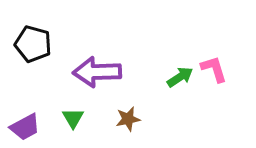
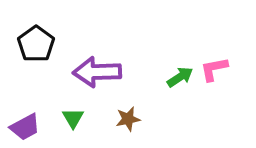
black pentagon: moved 3 px right; rotated 21 degrees clockwise
pink L-shape: rotated 84 degrees counterclockwise
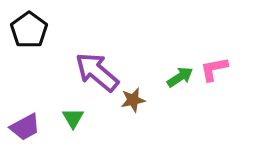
black pentagon: moved 7 px left, 14 px up
purple arrow: rotated 42 degrees clockwise
brown star: moved 5 px right, 19 px up
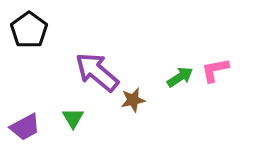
pink L-shape: moved 1 px right, 1 px down
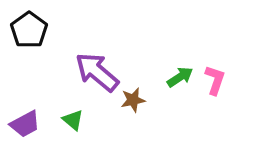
pink L-shape: moved 10 px down; rotated 120 degrees clockwise
green triangle: moved 2 px down; rotated 20 degrees counterclockwise
purple trapezoid: moved 3 px up
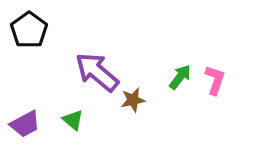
green arrow: rotated 20 degrees counterclockwise
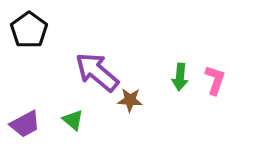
green arrow: rotated 148 degrees clockwise
brown star: moved 3 px left; rotated 15 degrees clockwise
